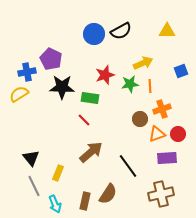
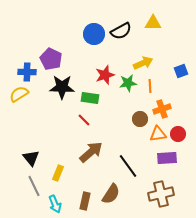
yellow triangle: moved 14 px left, 8 px up
blue cross: rotated 12 degrees clockwise
green star: moved 2 px left, 1 px up
orange triangle: moved 1 px right; rotated 12 degrees clockwise
brown semicircle: moved 3 px right
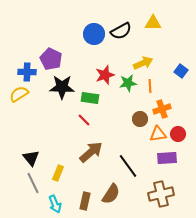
blue square: rotated 32 degrees counterclockwise
gray line: moved 1 px left, 3 px up
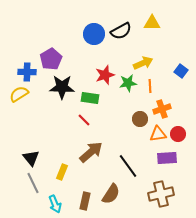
yellow triangle: moved 1 px left
purple pentagon: rotated 15 degrees clockwise
yellow rectangle: moved 4 px right, 1 px up
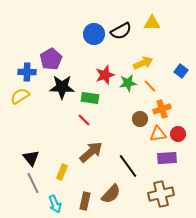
orange line: rotated 40 degrees counterclockwise
yellow semicircle: moved 1 px right, 2 px down
brown semicircle: rotated 10 degrees clockwise
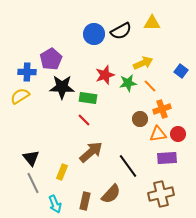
green rectangle: moved 2 px left
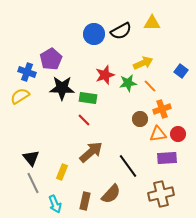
blue cross: rotated 18 degrees clockwise
black star: moved 1 px down
